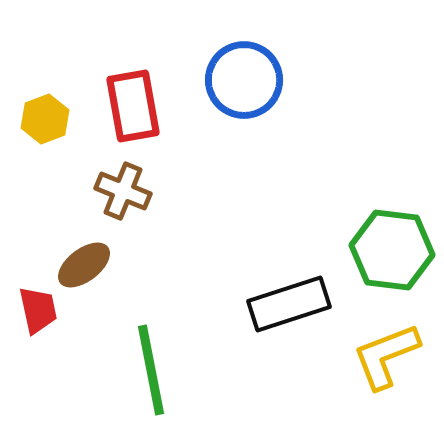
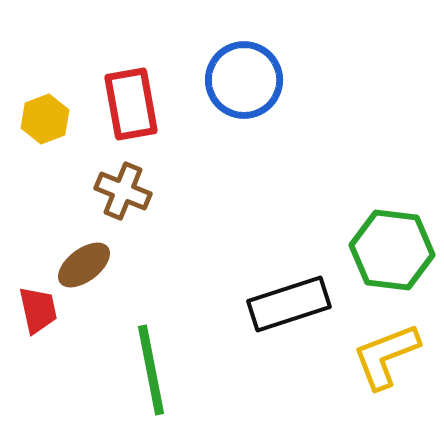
red rectangle: moved 2 px left, 2 px up
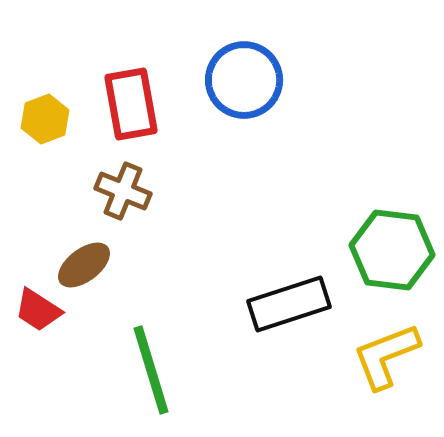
red trapezoid: rotated 135 degrees clockwise
green line: rotated 6 degrees counterclockwise
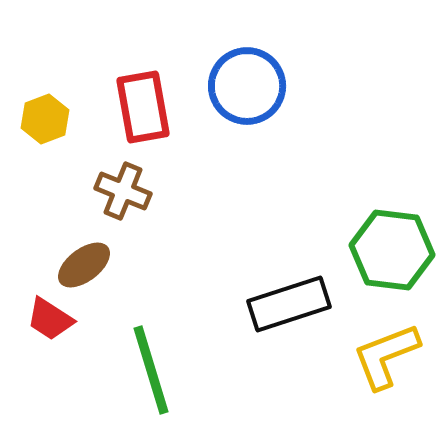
blue circle: moved 3 px right, 6 px down
red rectangle: moved 12 px right, 3 px down
red trapezoid: moved 12 px right, 9 px down
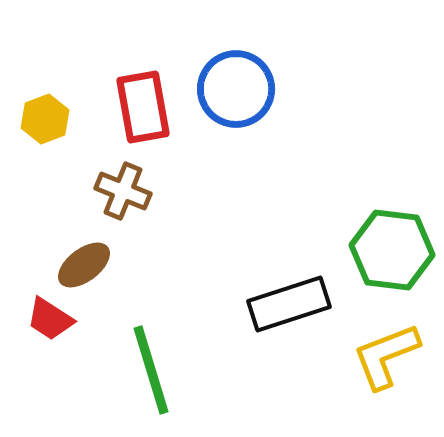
blue circle: moved 11 px left, 3 px down
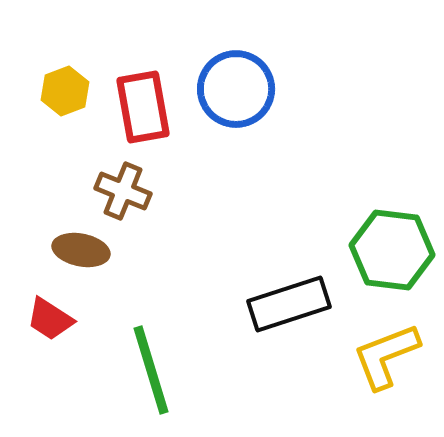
yellow hexagon: moved 20 px right, 28 px up
brown ellipse: moved 3 px left, 15 px up; rotated 48 degrees clockwise
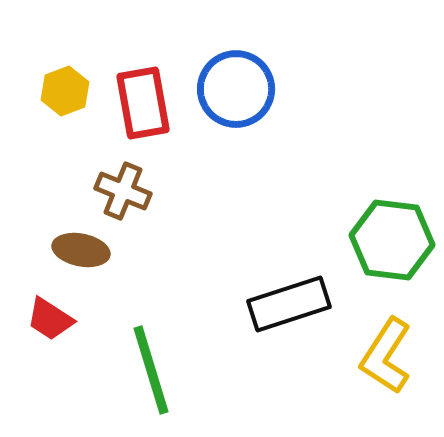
red rectangle: moved 4 px up
green hexagon: moved 10 px up
yellow L-shape: rotated 36 degrees counterclockwise
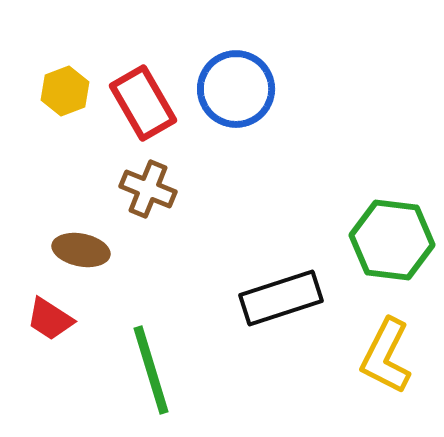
red rectangle: rotated 20 degrees counterclockwise
brown cross: moved 25 px right, 2 px up
black rectangle: moved 8 px left, 6 px up
yellow L-shape: rotated 6 degrees counterclockwise
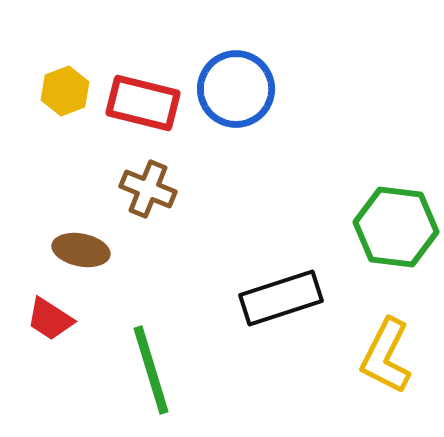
red rectangle: rotated 46 degrees counterclockwise
green hexagon: moved 4 px right, 13 px up
